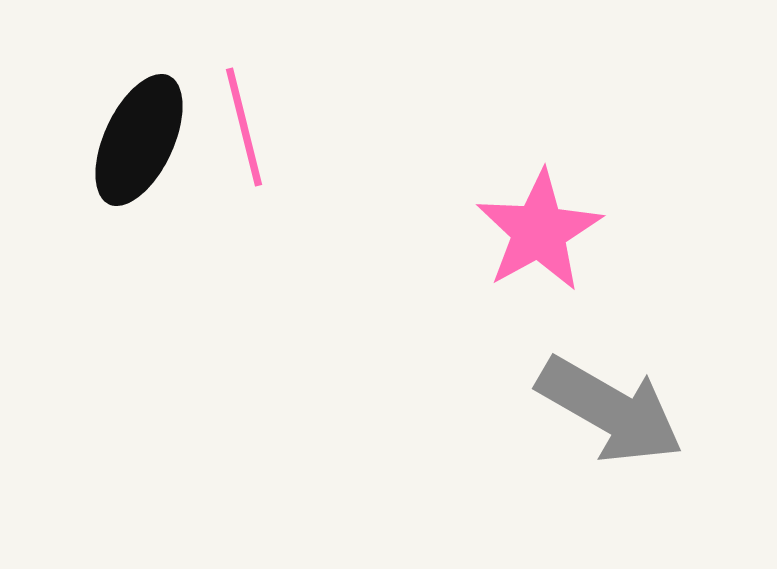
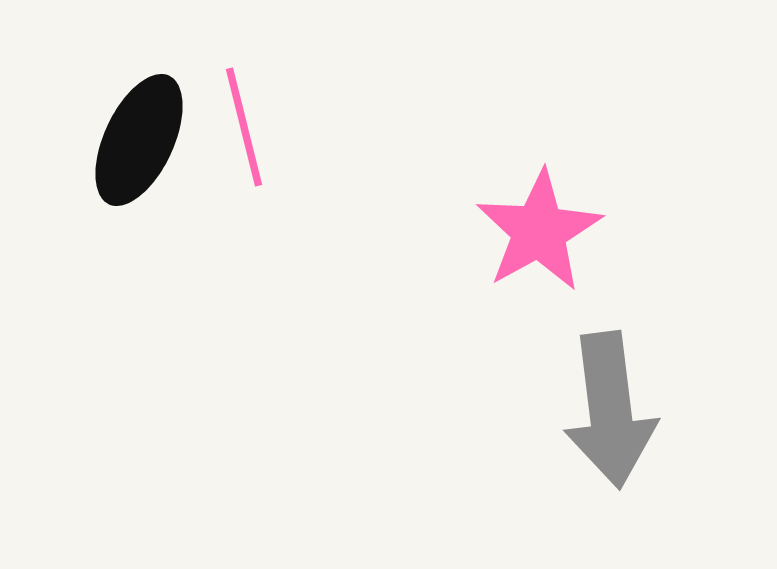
gray arrow: rotated 53 degrees clockwise
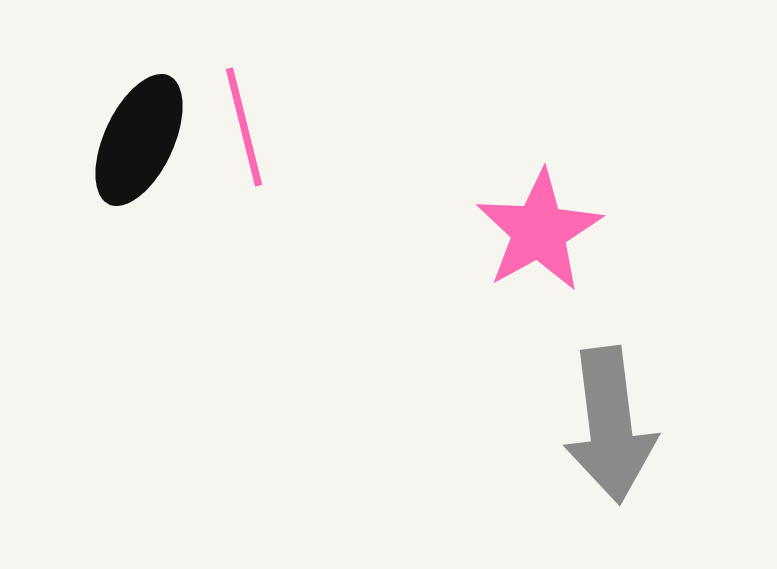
gray arrow: moved 15 px down
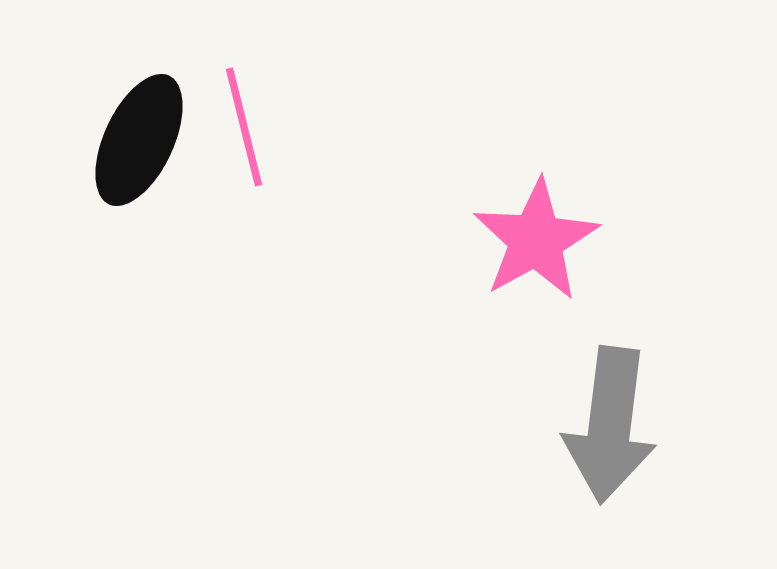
pink star: moved 3 px left, 9 px down
gray arrow: rotated 14 degrees clockwise
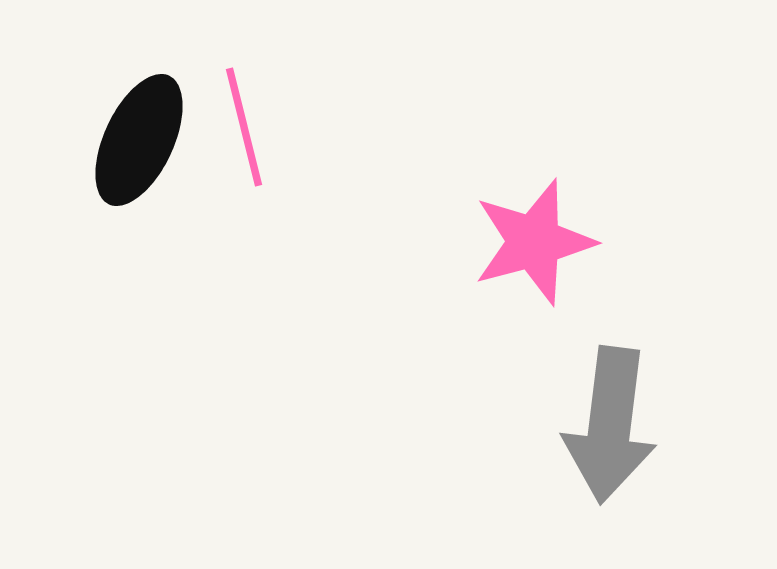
pink star: moved 2 px left, 2 px down; rotated 14 degrees clockwise
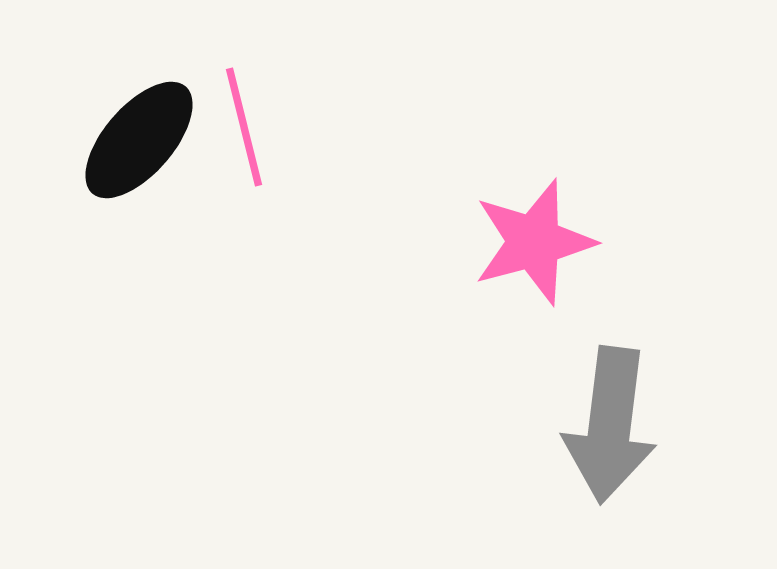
black ellipse: rotated 16 degrees clockwise
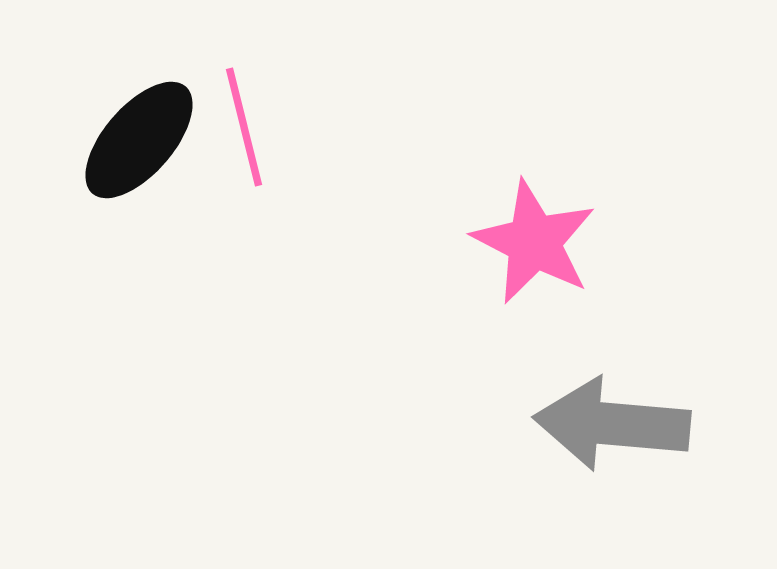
pink star: rotated 30 degrees counterclockwise
gray arrow: moved 2 px right, 1 px up; rotated 88 degrees clockwise
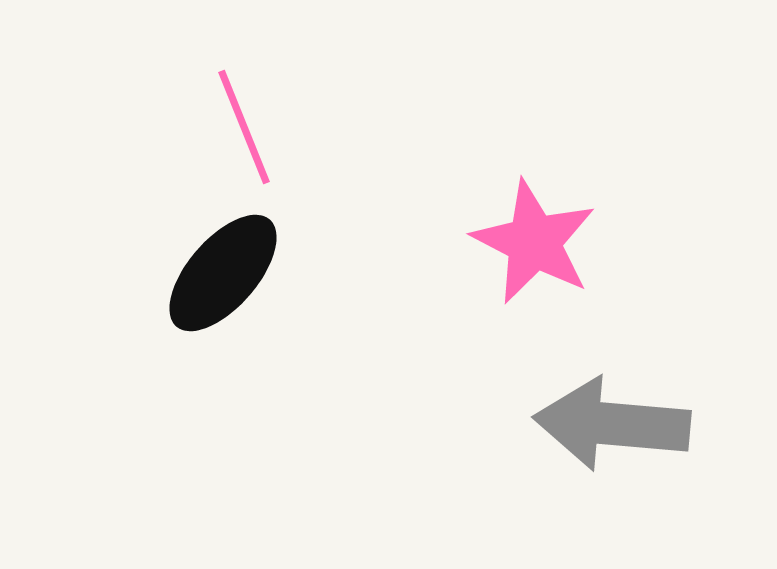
pink line: rotated 8 degrees counterclockwise
black ellipse: moved 84 px right, 133 px down
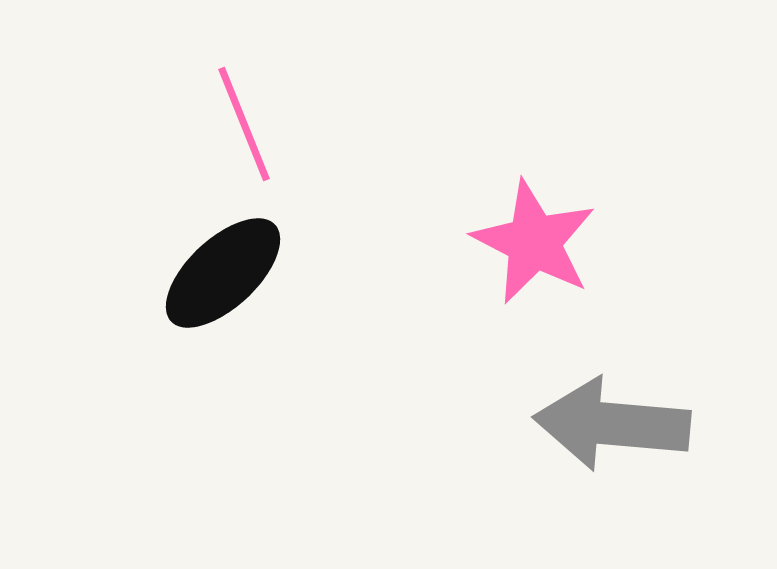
pink line: moved 3 px up
black ellipse: rotated 6 degrees clockwise
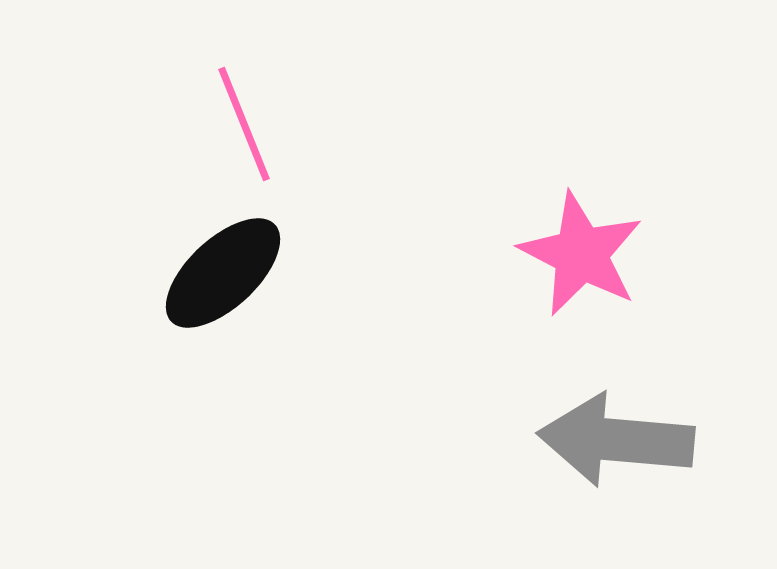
pink star: moved 47 px right, 12 px down
gray arrow: moved 4 px right, 16 px down
